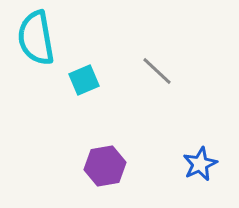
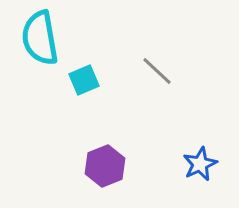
cyan semicircle: moved 4 px right
purple hexagon: rotated 12 degrees counterclockwise
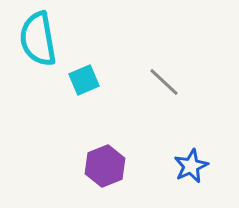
cyan semicircle: moved 2 px left, 1 px down
gray line: moved 7 px right, 11 px down
blue star: moved 9 px left, 2 px down
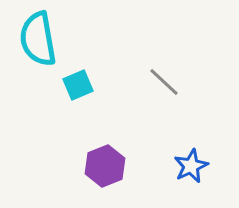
cyan square: moved 6 px left, 5 px down
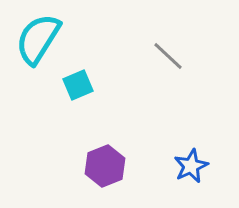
cyan semicircle: rotated 42 degrees clockwise
gray line: moved 4 px right, 26 px up
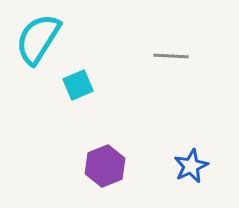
gray line: moved 3 px right; rotated 40 degrees counterclockwise
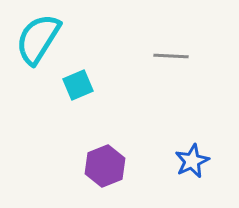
blue star: moved 1 px right, 5 px up
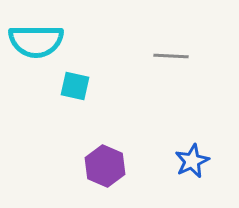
cyan semicircle: moved 2 px left, 2 px down; rotated 122 degrees counterclockwise
cyan square: moved 3 px left, 1 px down; rotated 36 degrees clockwise
purple hexagon: rotated 15 degrees counterclockwise
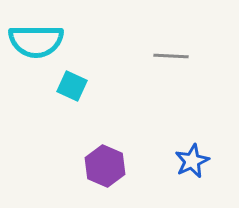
cyan square: moved 3 px left; rotated 12 degrees clockwise
